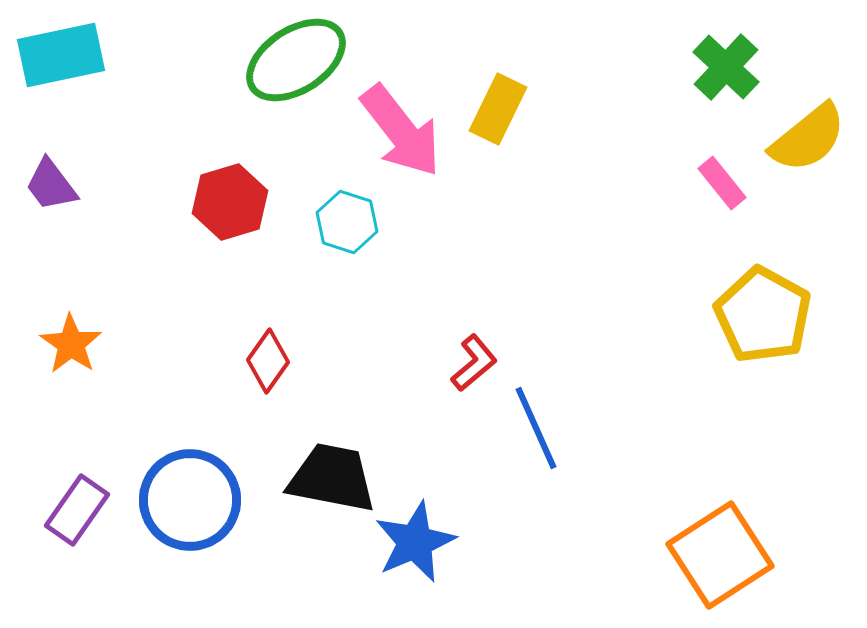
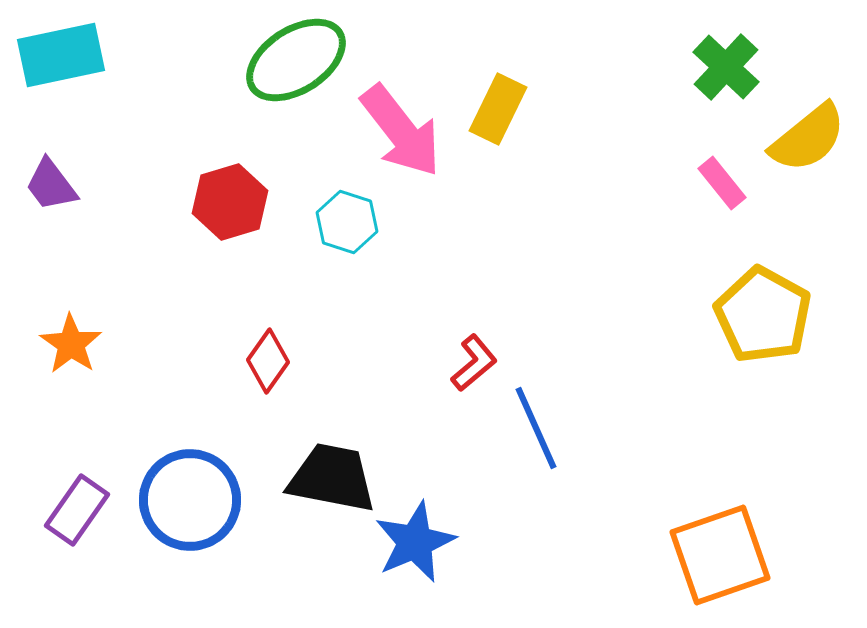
orange square: rotated 14 degrees clockwise
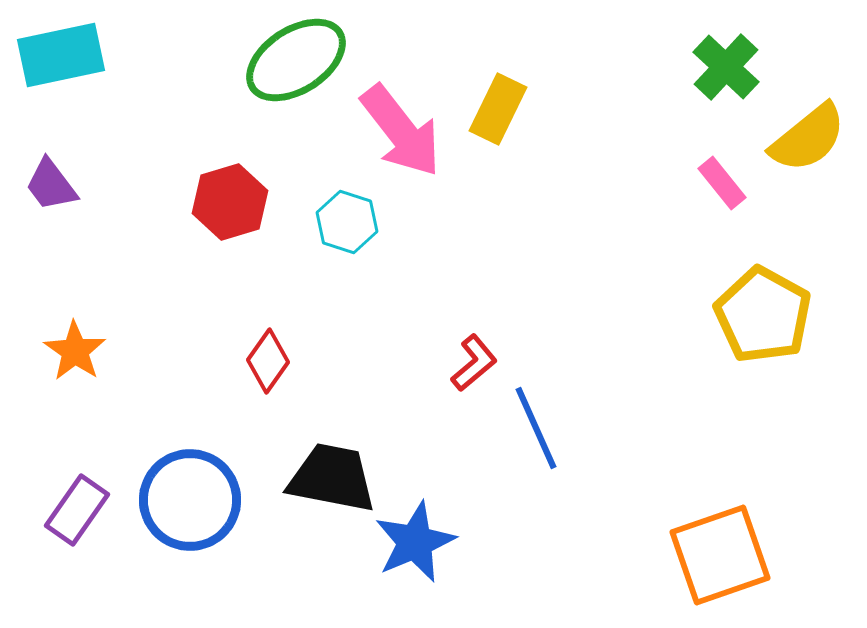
orange star: moved 4 px right, 7 px down
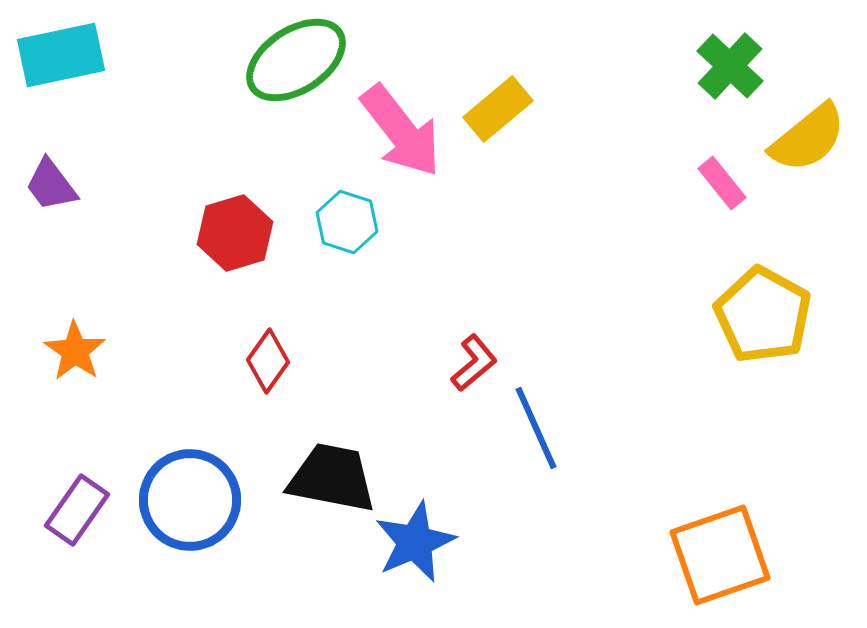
green cross: moved 4 px right, 1 px up
yellow rectangle: rotated 24 degrees clockwise
red hexagon: moved 5 px right, 31 px down
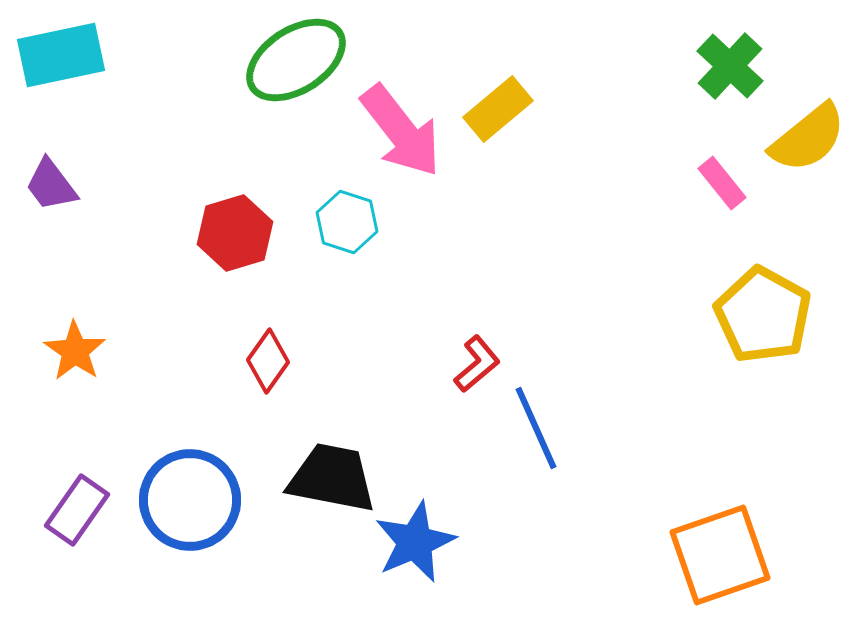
red L-shape: moved 3 px right, 1 px down
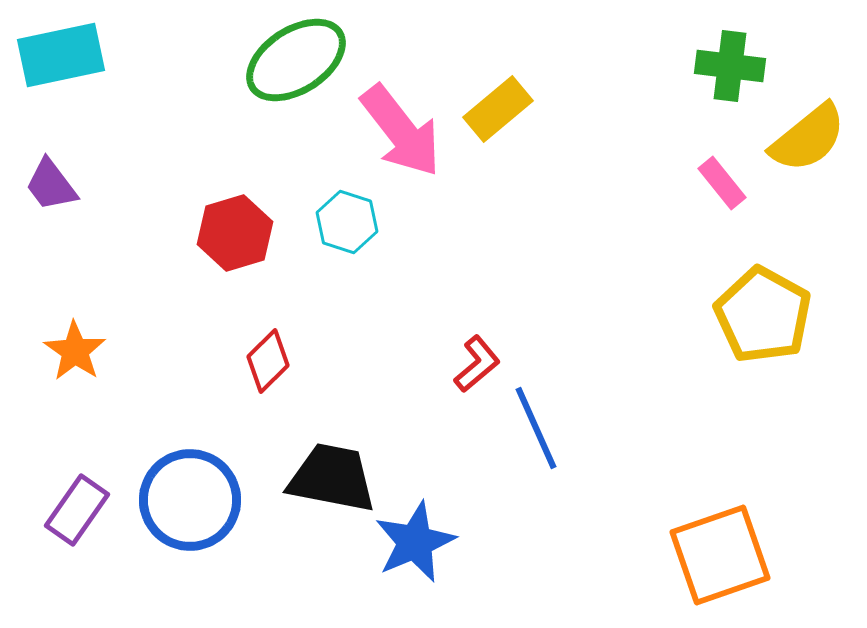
green cross: rotated 36 degrees counterclockwise
red diamond: rotated 10 degrees clockwise
